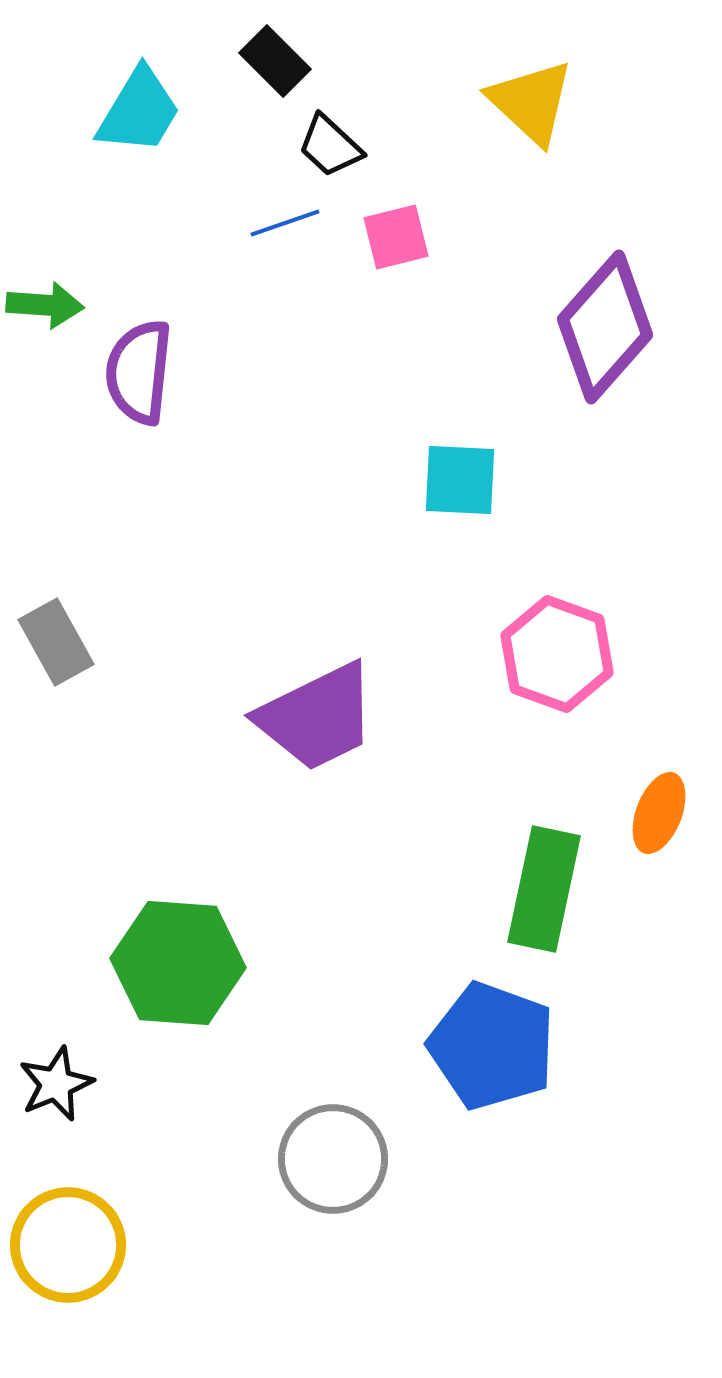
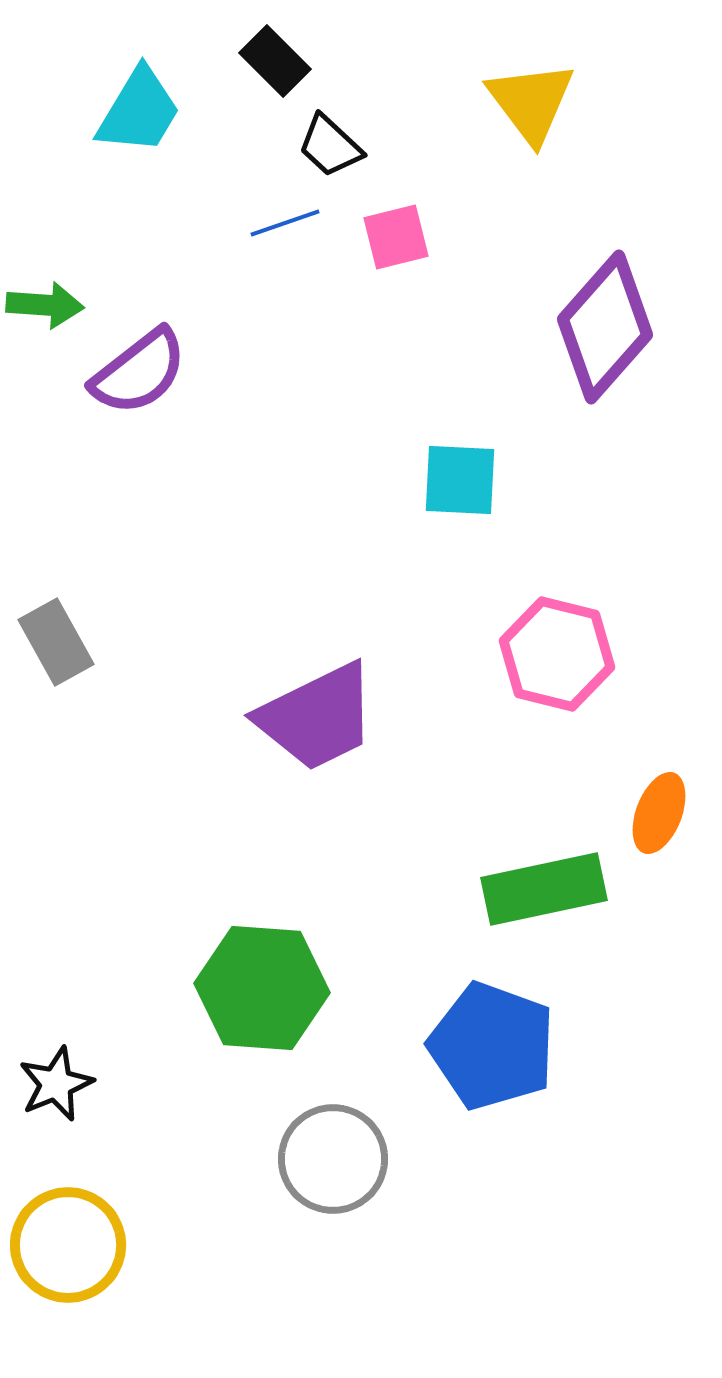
yellow triangle: rotated 10 degrees clockwise
purple semicircle: rotated 134 degrees counterclockwise
pink hexagon: rotated 6 degrees counterclockwise
green rectangle: rotated 66 degrees clockwise
green hexagon: moved 84 px right, 25 px down
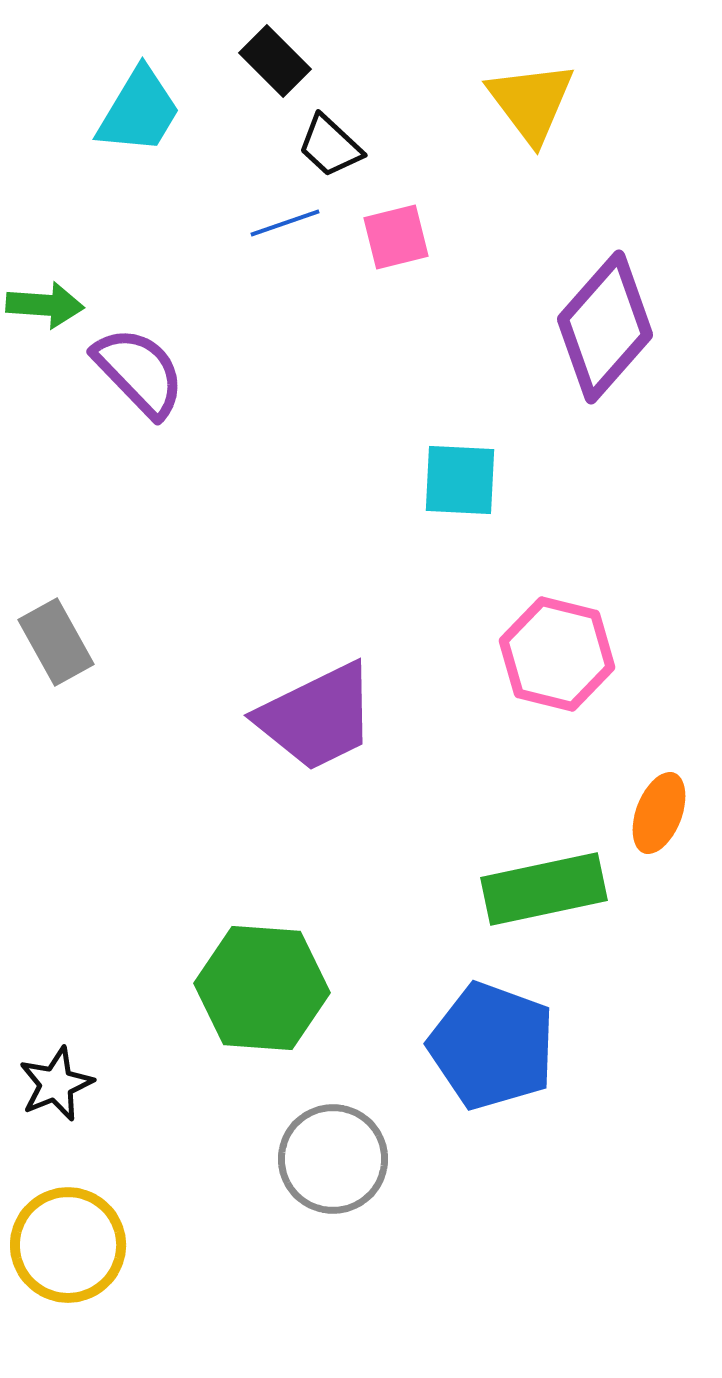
purple semicircle: rotated 96 degrees counterclockwise
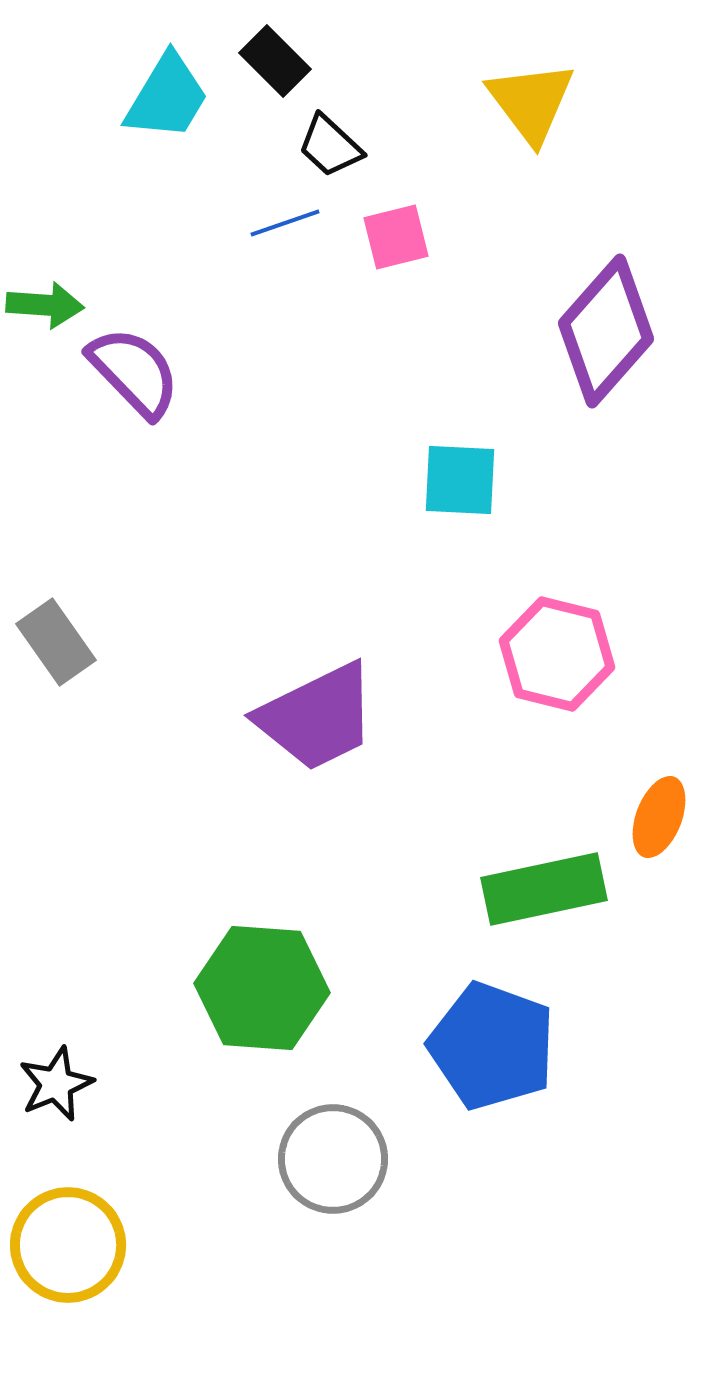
cyan trapezoid: moved 28 px right, 14 px up
purple diamond: moved 1 px right, 4 px down
purple semicircle: moved 5 px left
gray rectangle: rotated 6 degrees counterclockwise
orange ellipse: moved 4 px down
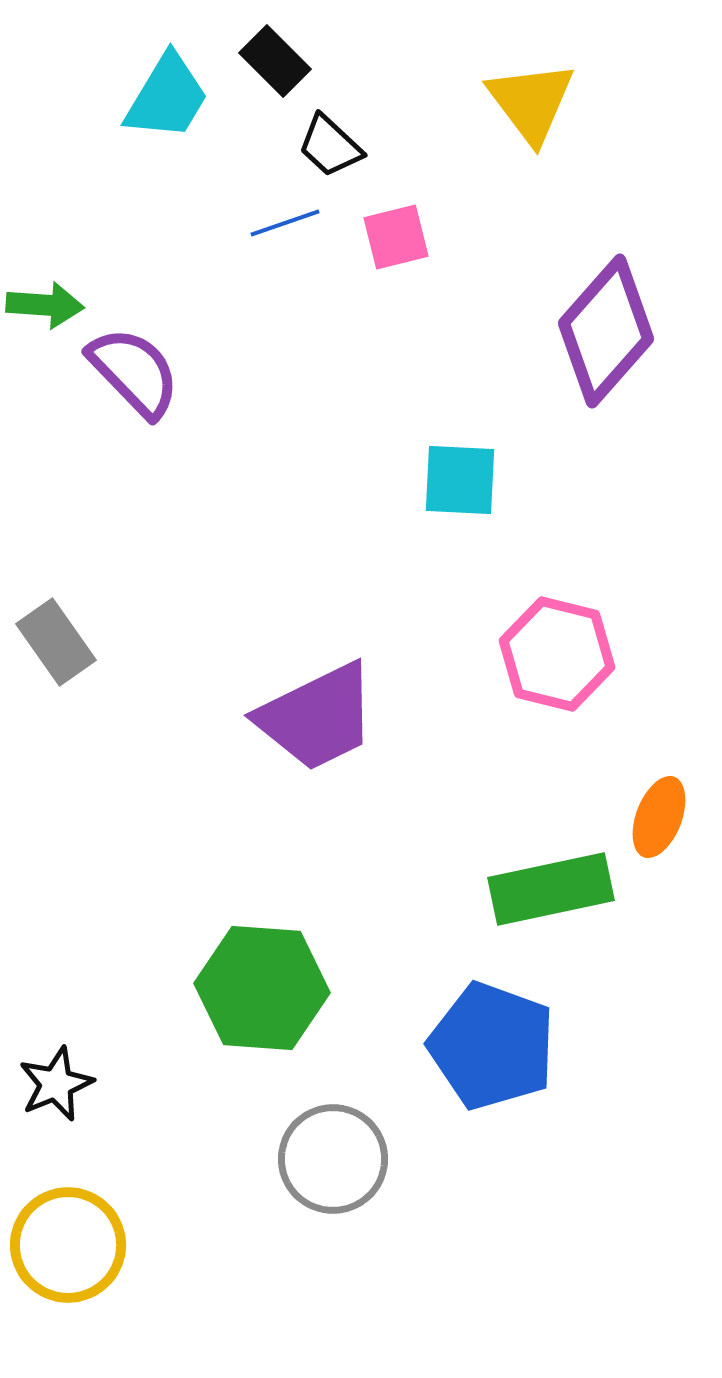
green rectangle: moved 7 px right
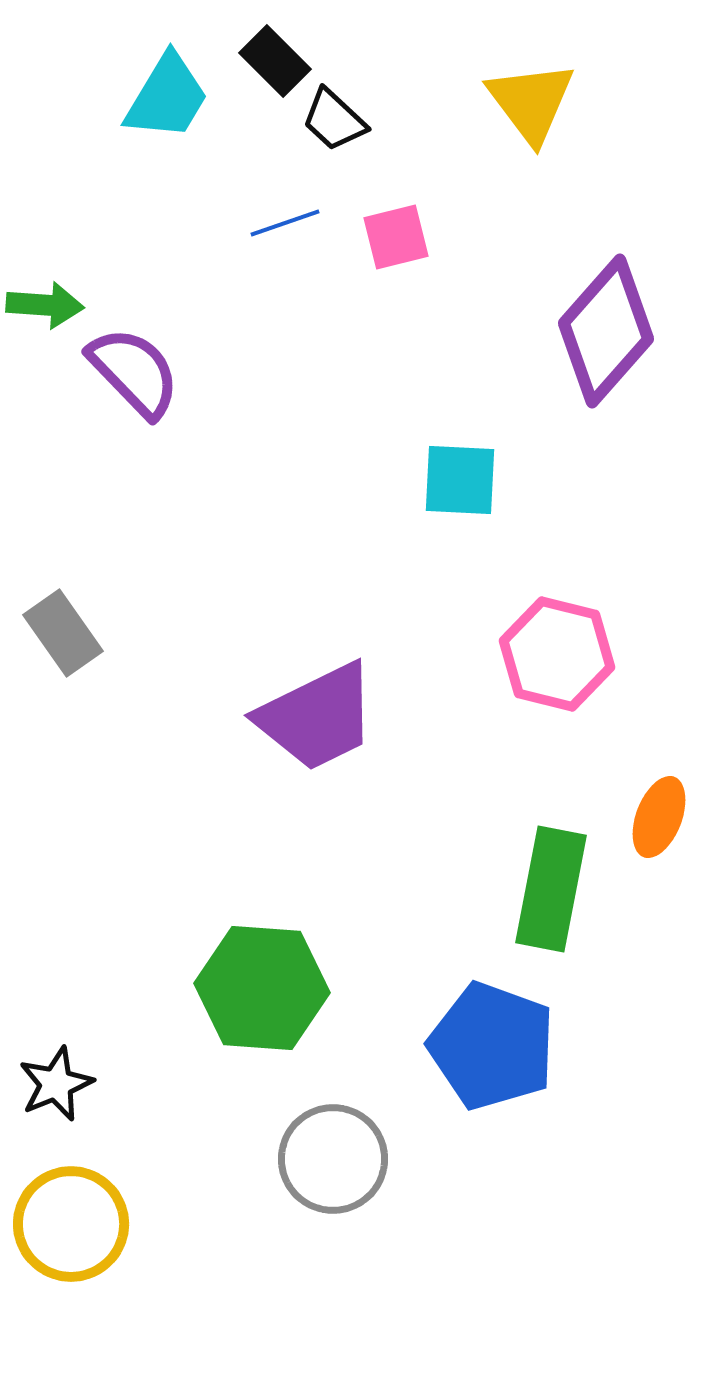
black trapezoid: moved 4 px right, 26 px up
gray rectangle: moved 7 px right, 9 px up
green rectangle: rotated 67 degrees counterclockwise
yellow circle: moved 3 px right, 21 px up
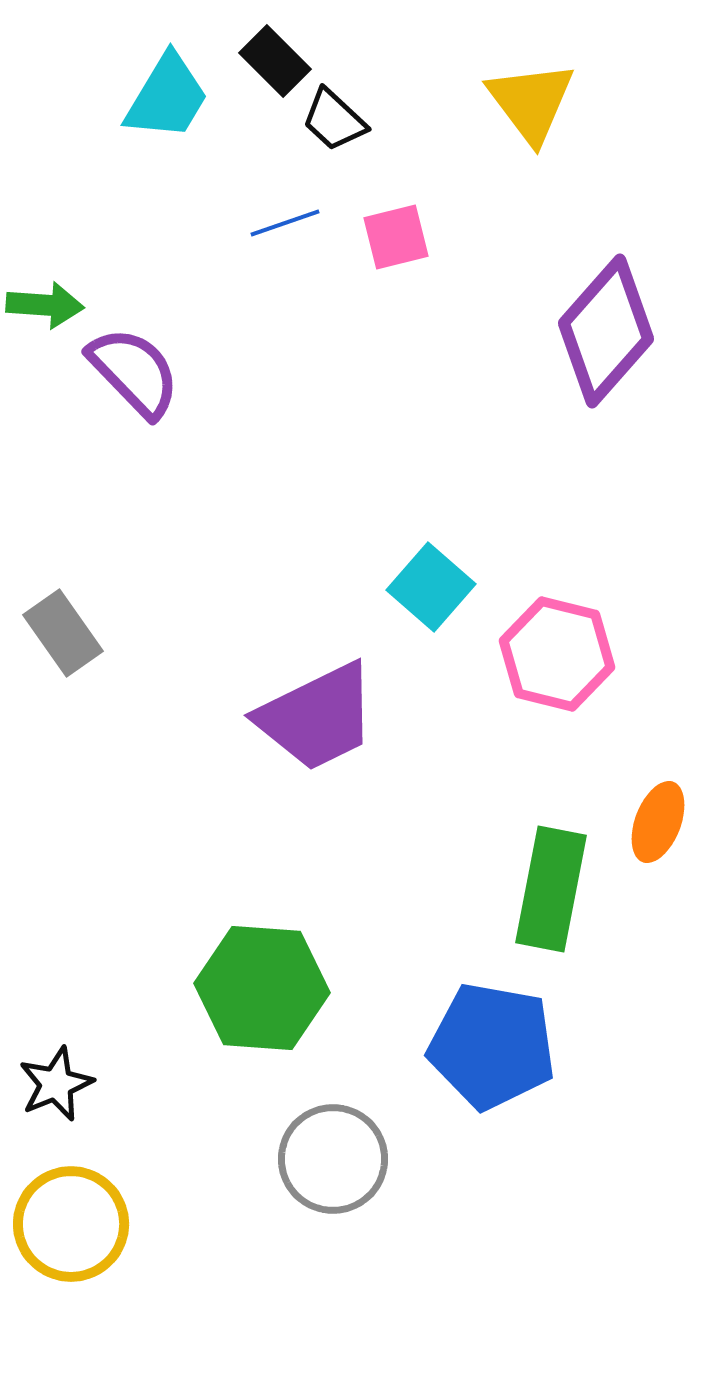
cyan square: moved 29 px left, 107 px down; rotated 38 degrees clockwise
orange ellipse: moved 1 px left, 5 px down
blue pentagon: rotated 10 degrees counterclockwise
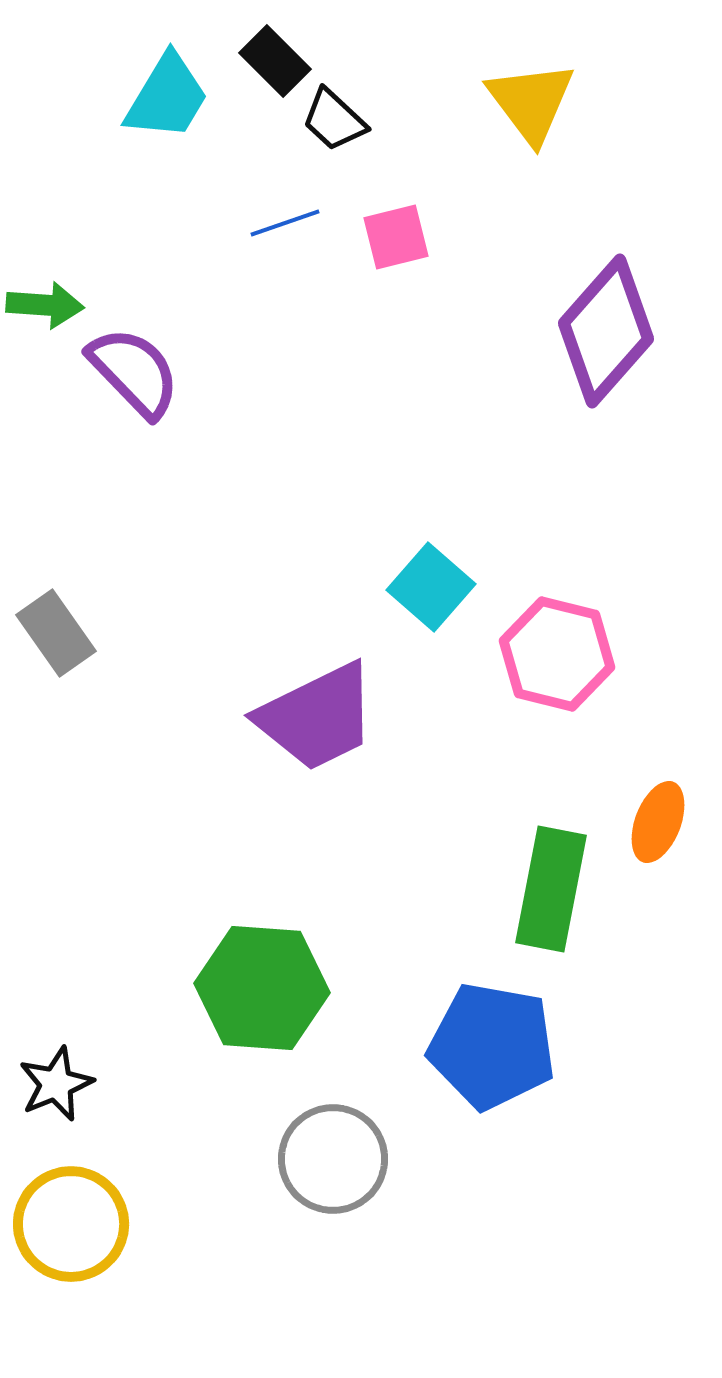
gray rectangle: moved 7 px left
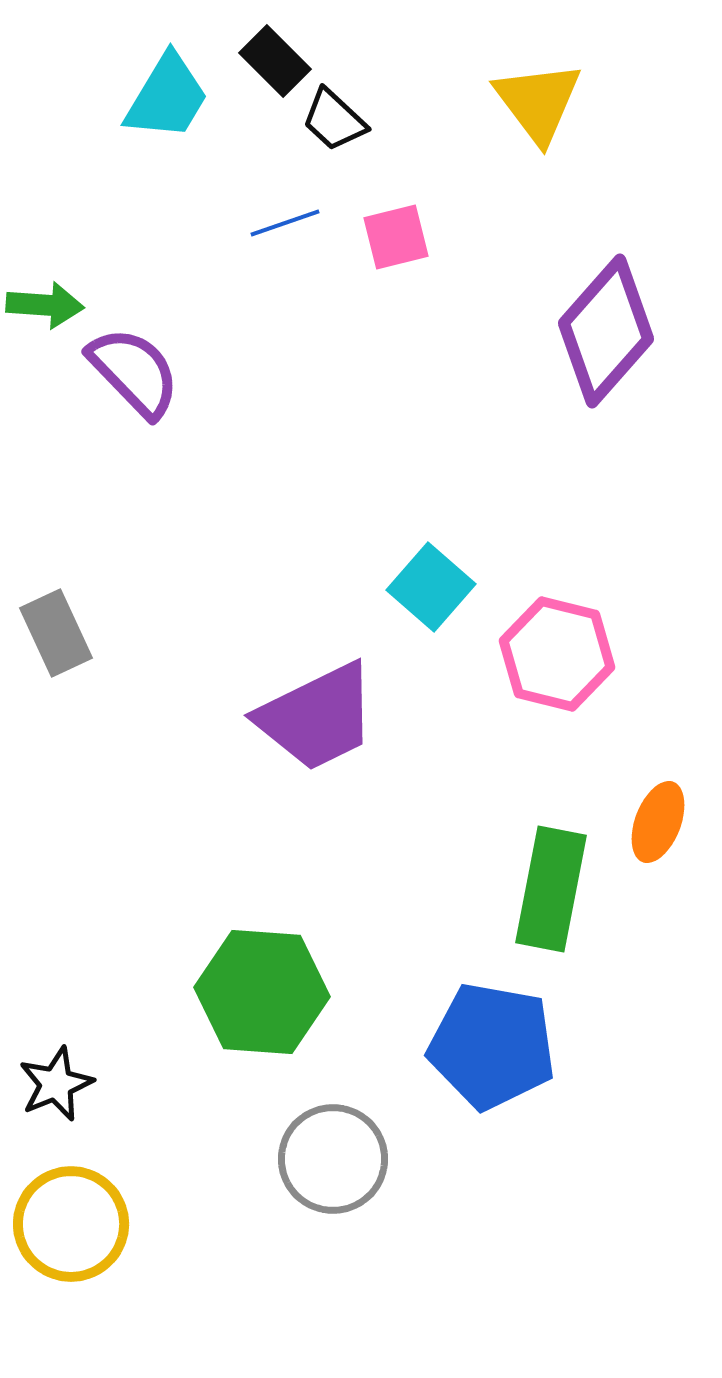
yellow triangle: moved 7 px right
gray rectangle: rotated 10 degrees clockwise
green hexagon: moved 4 px down
